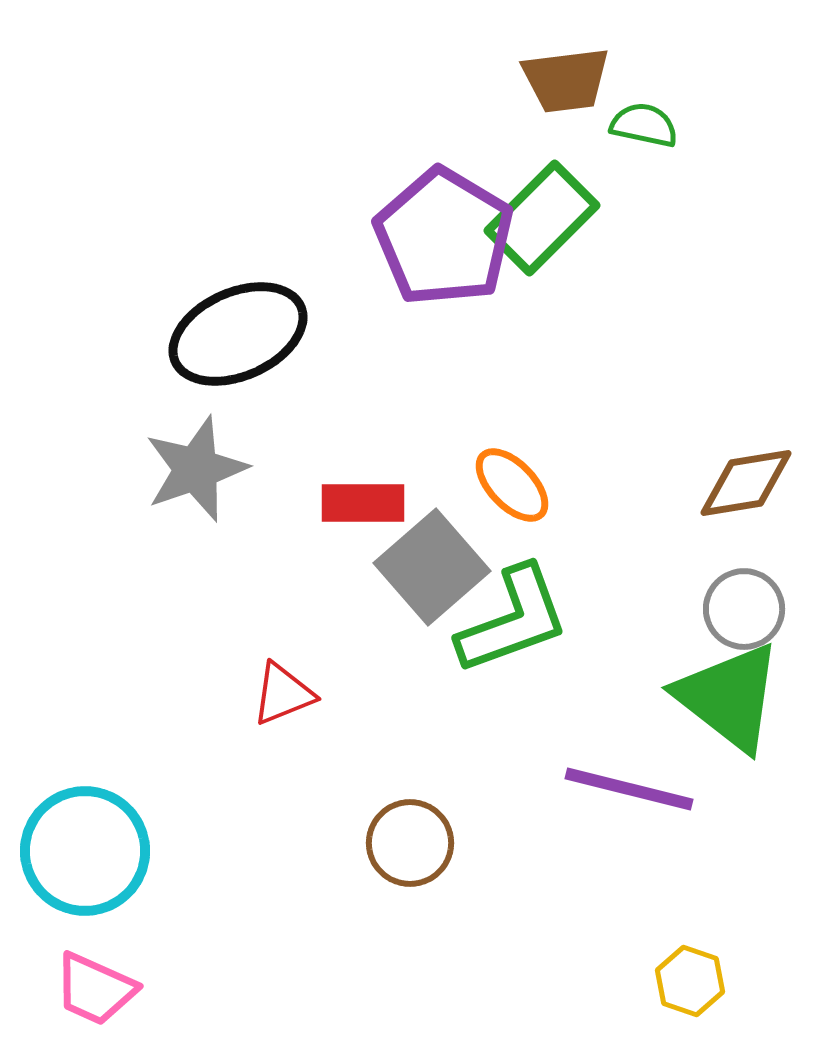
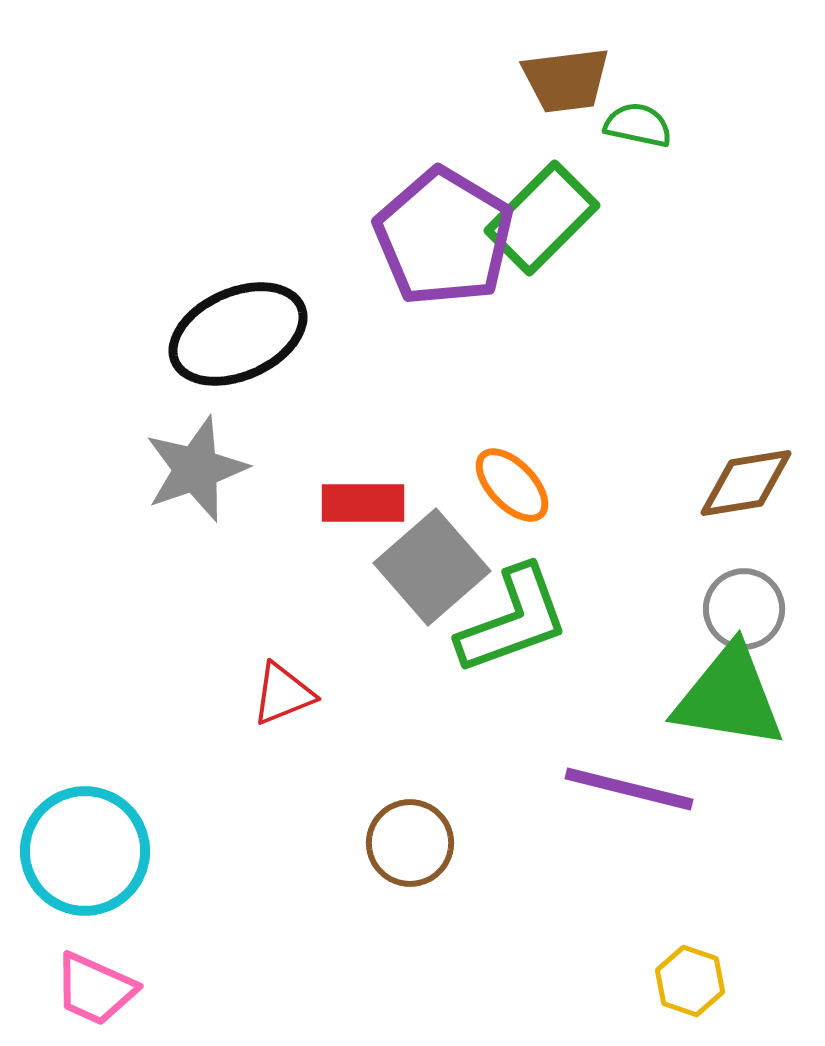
green semicircle: moved 6 px left
green triangle: rotated 29 degrees counterclockwise
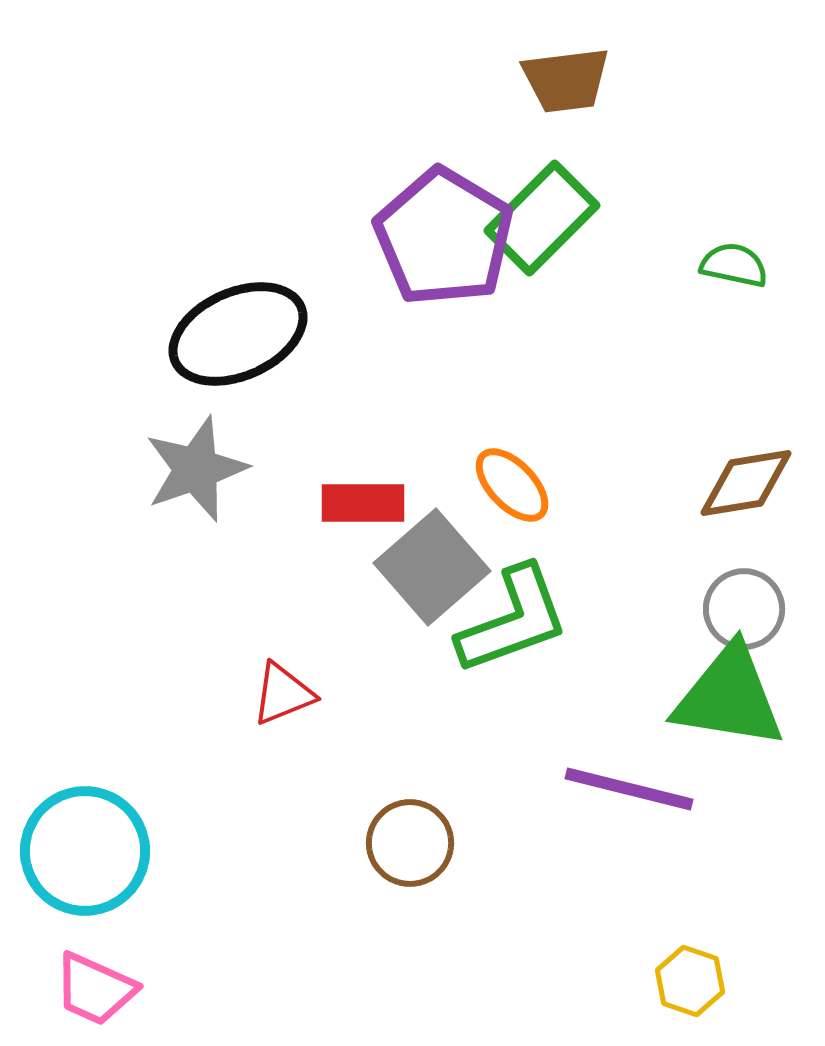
green semicircle: moved 96 px right, 140 px down
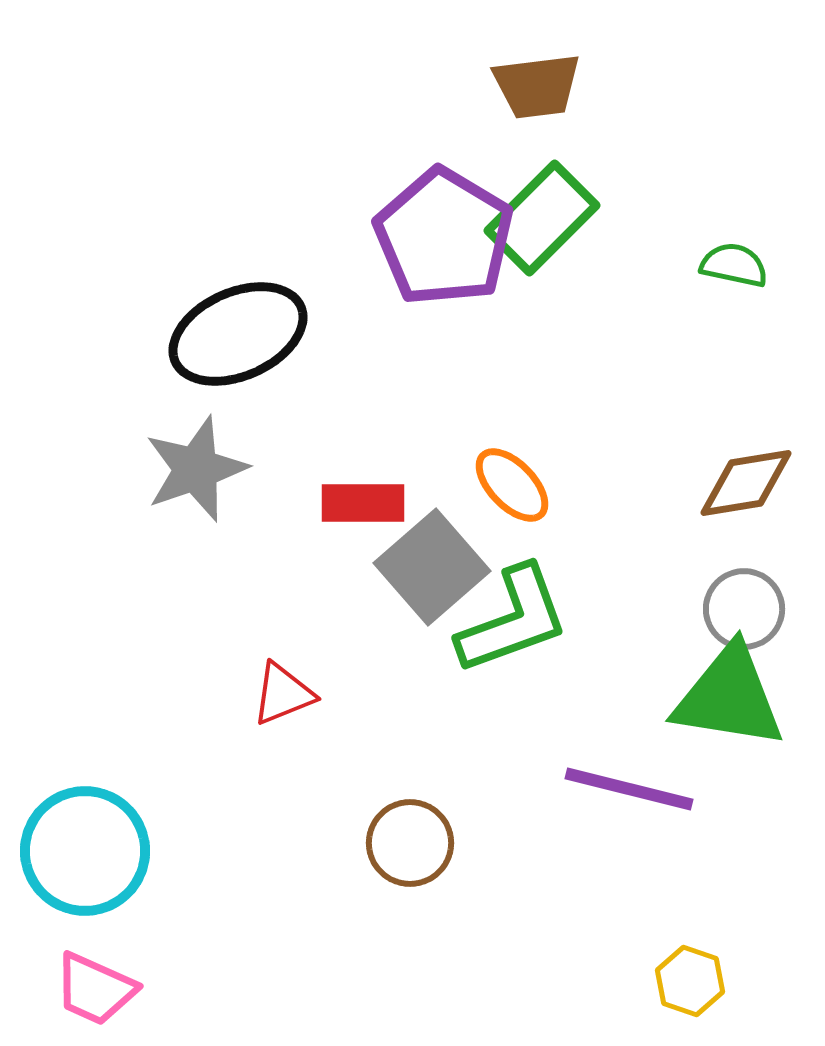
brown trapezoid: moved 29 px left, 6 px down
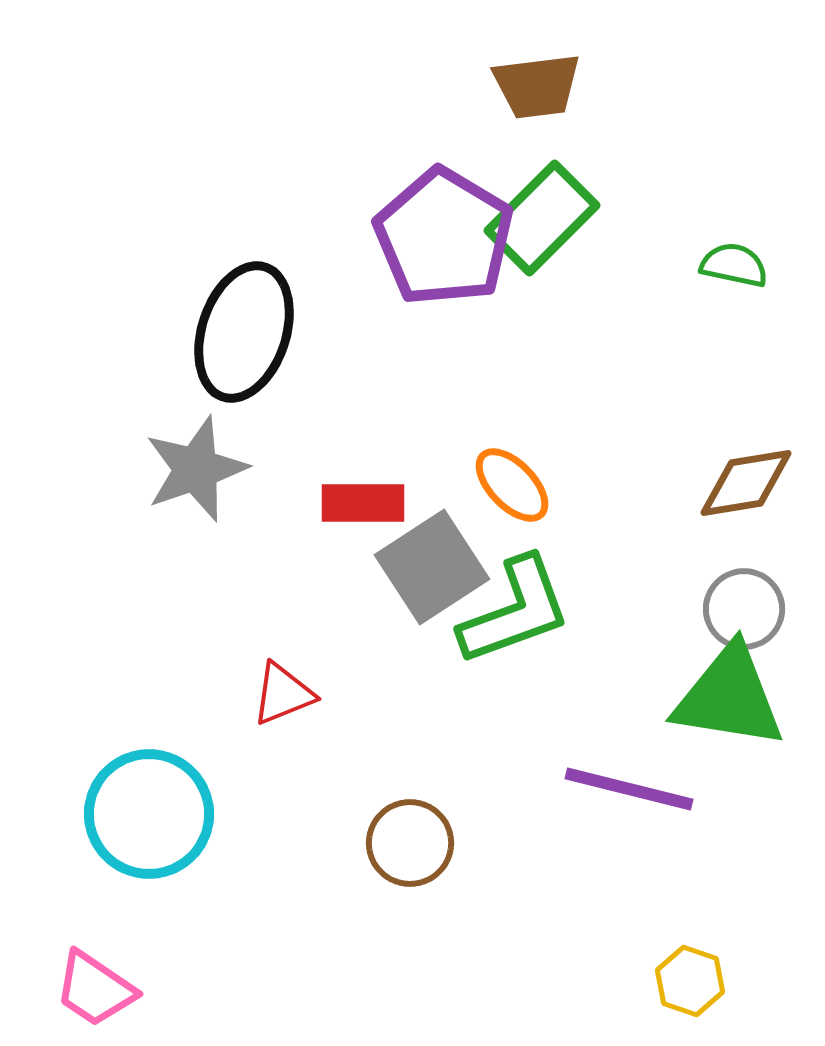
black ellipse: moved 6 px right, 2 px up; rotated 48 degrees counterclockwise
gray square: rotated 8 degrees clockwise
green L-shape: moved 2 px right, 9 px up
cyan circle: moved 64 px right, 37 px up
pink trapezoid: rotated 10 degrees clockwise
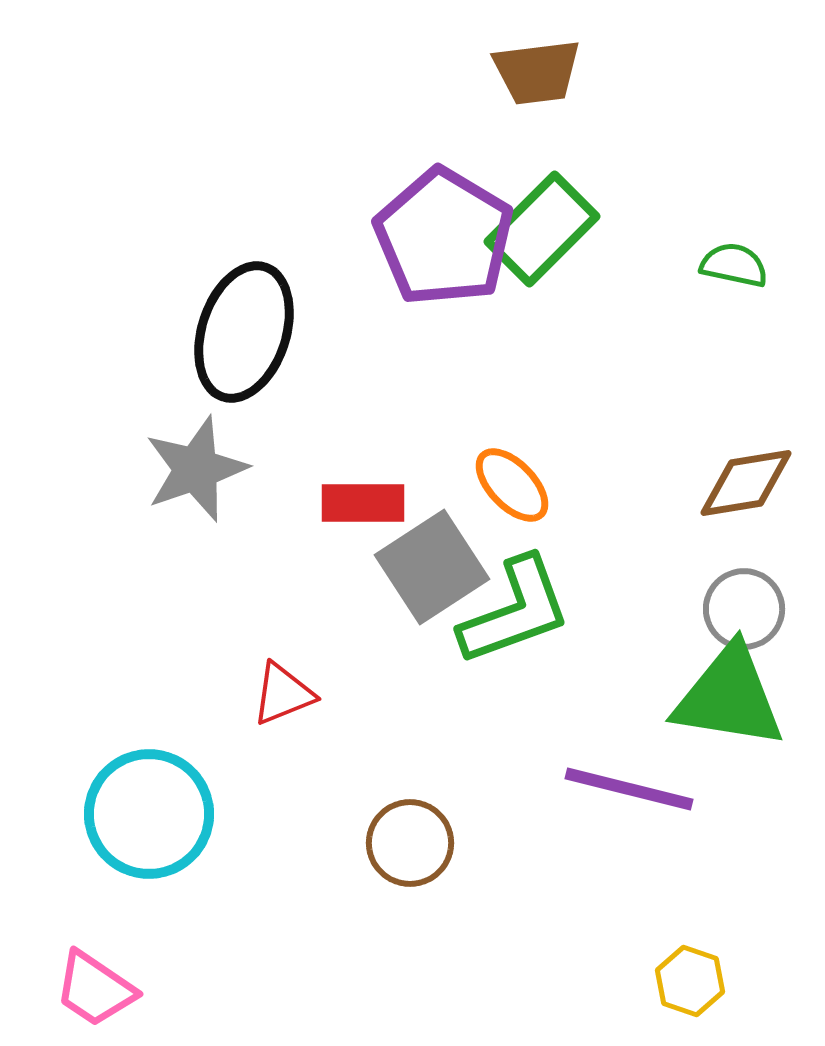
brown trapezoid: moved 14 px up
green rectangle: moved 11 px down
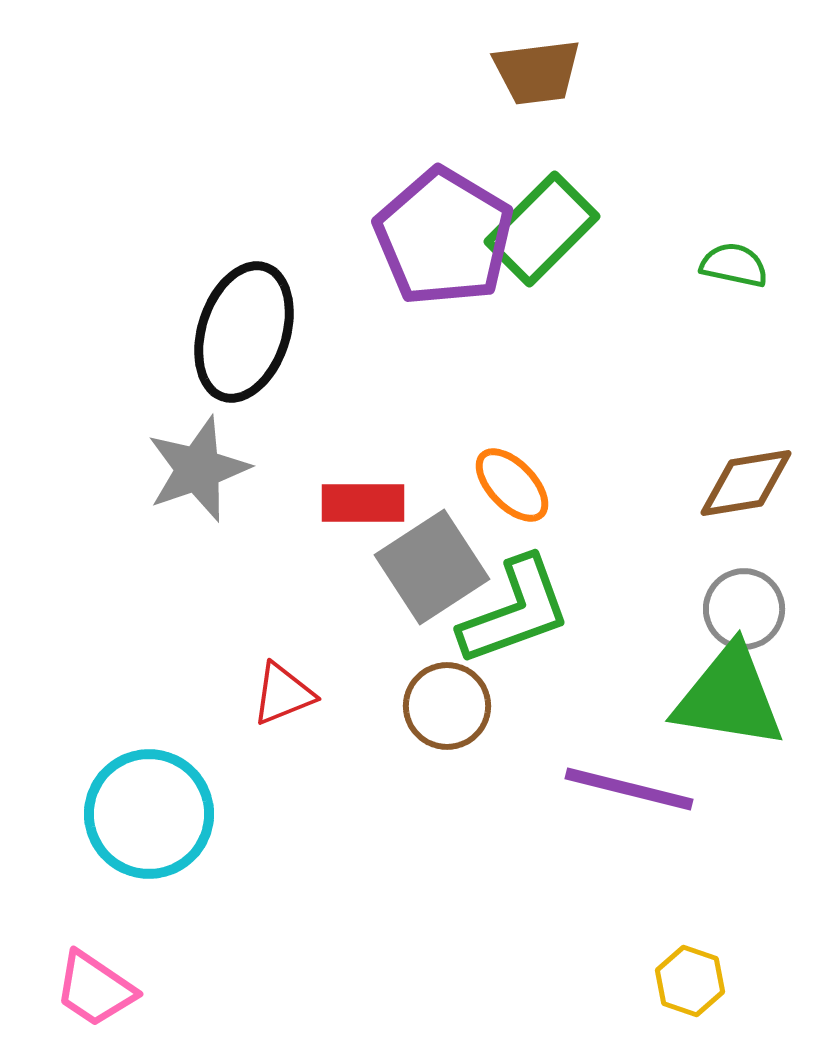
gray star: moved 2 px right
brown circle: moved 37 px right, 137 px up
